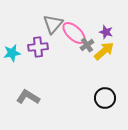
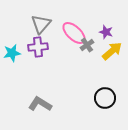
gray triangle: moved 12 px left
yellow arrow: moved 8 px right
gray L-shape: moved 12 px right, 7 px down
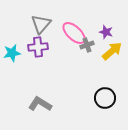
gray cross: rotated 16 degrees clockwise
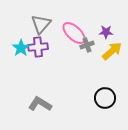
purple star: rotated 16 degrees counterclockwise
cyan star: moved 9 px right, 5 px up; rotated 24 degrees counterclockwise
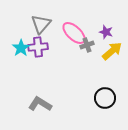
purple star: rotated 16 degrees clockwise
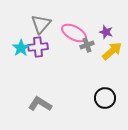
pink ellipse: rotated 15 degrees counterclockwise
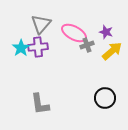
gray L-shape: rotated 130 degrees counterclockwise
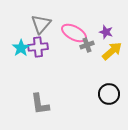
black circle: moved 4 px right, 4 px up
